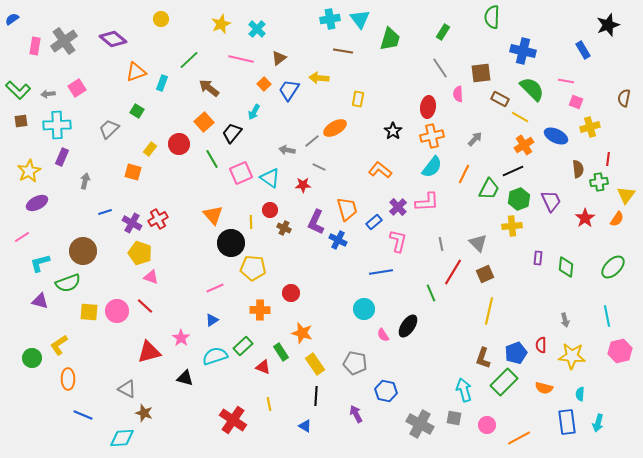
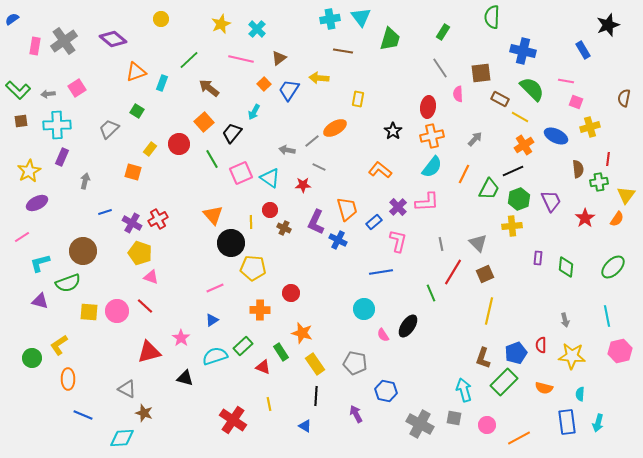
cyan triangle at (360, 19): moved 1 px right, 2 px up
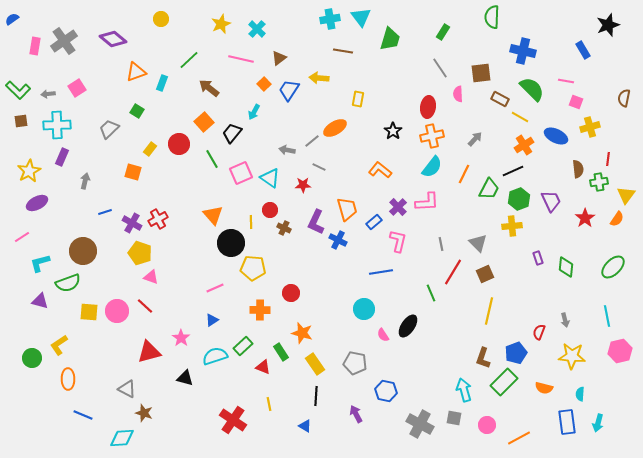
purple rectangle at (538, 258): rotated 24 degrees counterclockwise
red semicircle at (541, 345): moved 2 px left, 13 px up; rotated 21 degrees clockwise
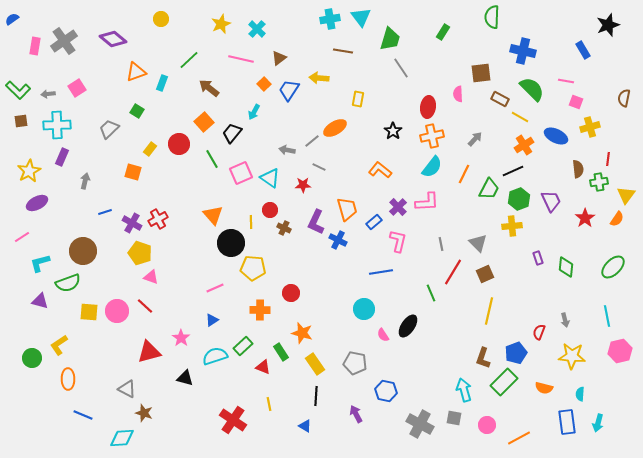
gray line at (440, 68): moved 39 px left
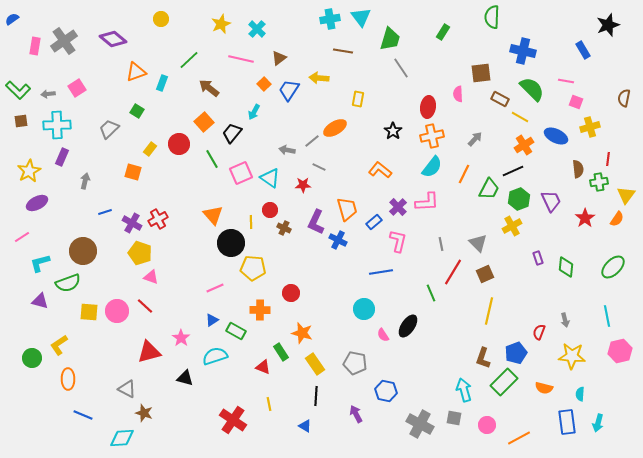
yellow cross at (512, 226): rotated 24 degrees counterclockwise
green rectangle at (243, 346): moved 7 px left, 15 px up; rotated 72 degrees clockwise
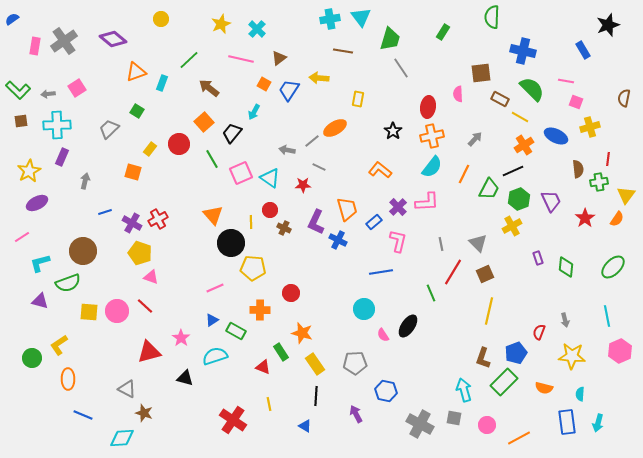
orange square at (264, 84): rotated 16 degrees counterclockwise
pink hexagon at (620, 351): rotated 10 degrees counterclockwise
gray pentagon at (355, 363): rotated 15 degrees counterclockwise
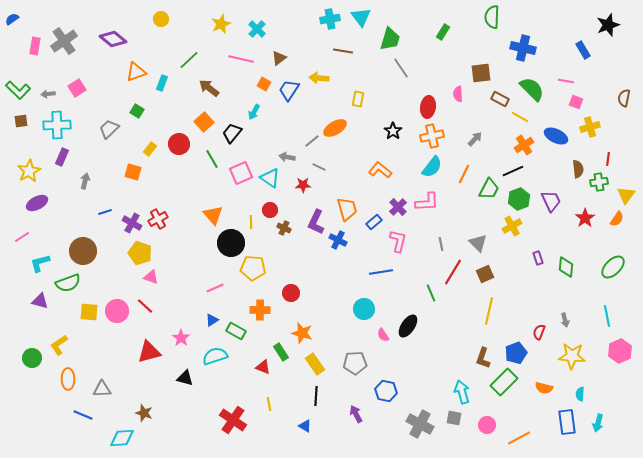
blue cross at (523, 51): moved 3 px up
gray arrow at (287, 150): moved 7 px down
gray triangle at (127, 389): moved 25 px left; rotated 30 degrees counterclockwise
cyan arrow at (464, 390): moved 2 px left, 2 px down
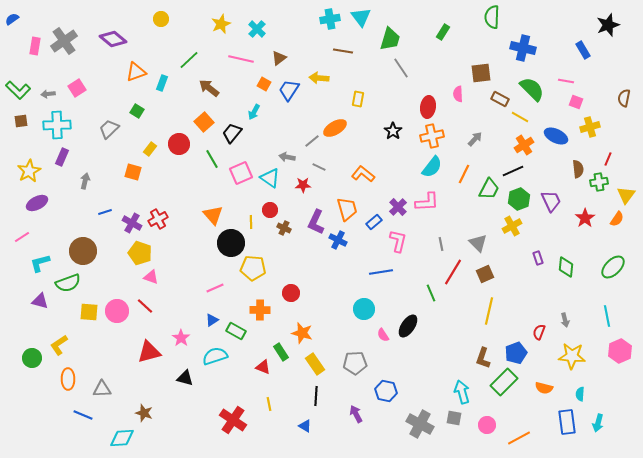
red line at (608, 159): rotated 16 degrees clockwise
orange L-shape at (380, 170): moved 17 px left, 4 px down
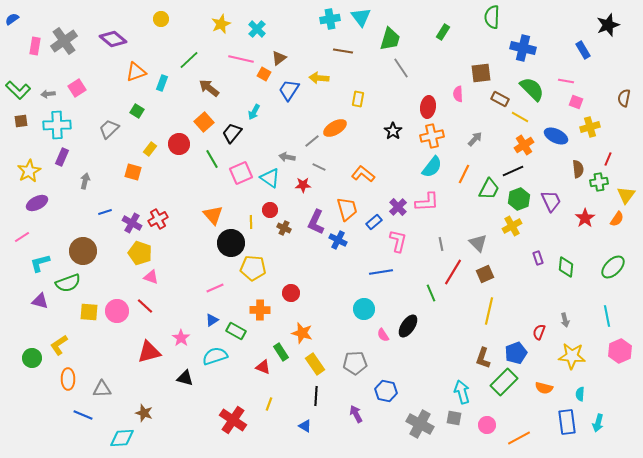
orange square at (264, 84): moved 10 px up
yellow line at (269, 404): rotated 32 degrees clockwise
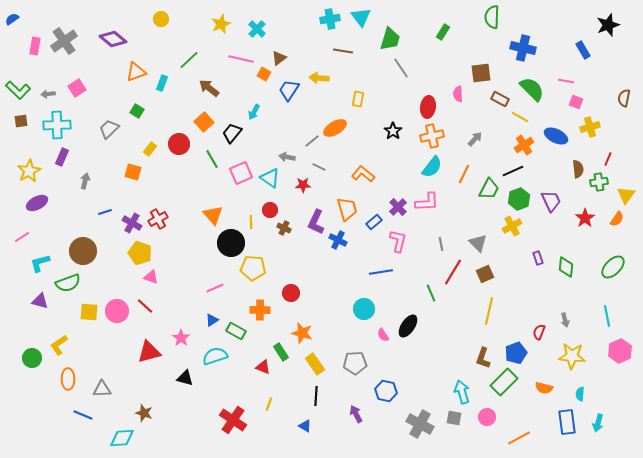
pink circle at (487, 425): moved 8 px up
